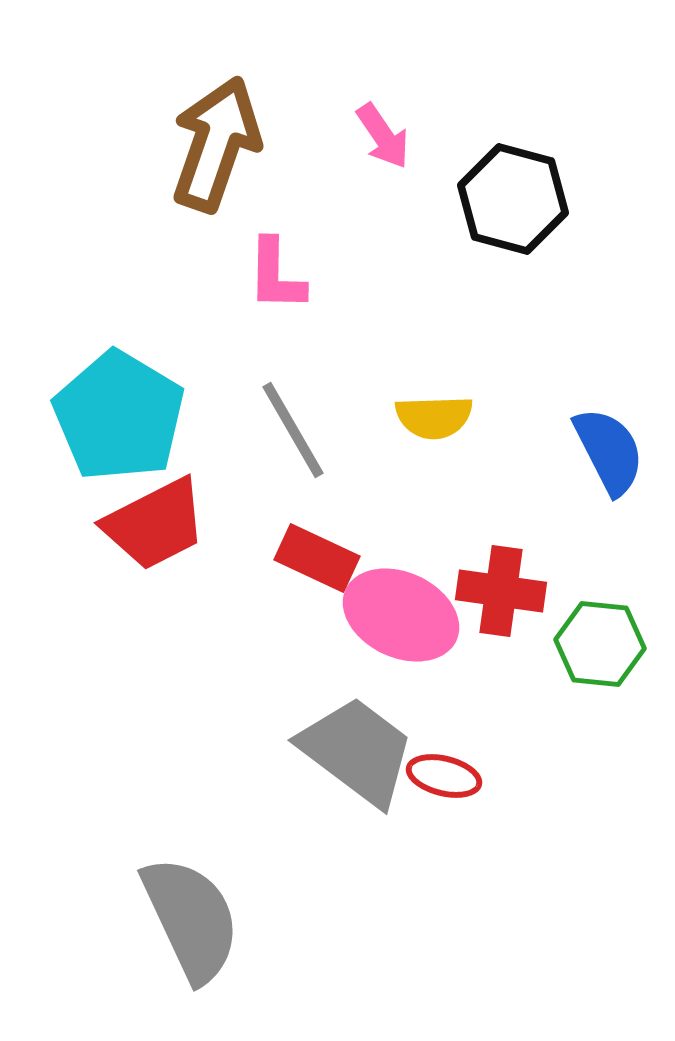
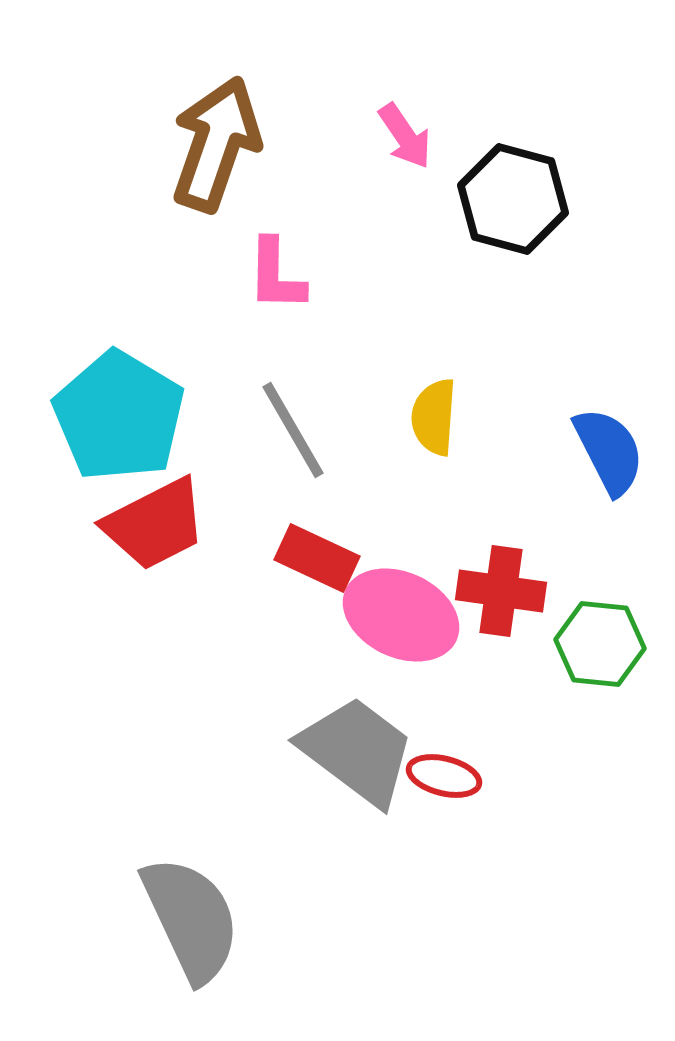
pink arrow: moved 22 px right
yellow semicircle: rotated 96 degrees clockwise
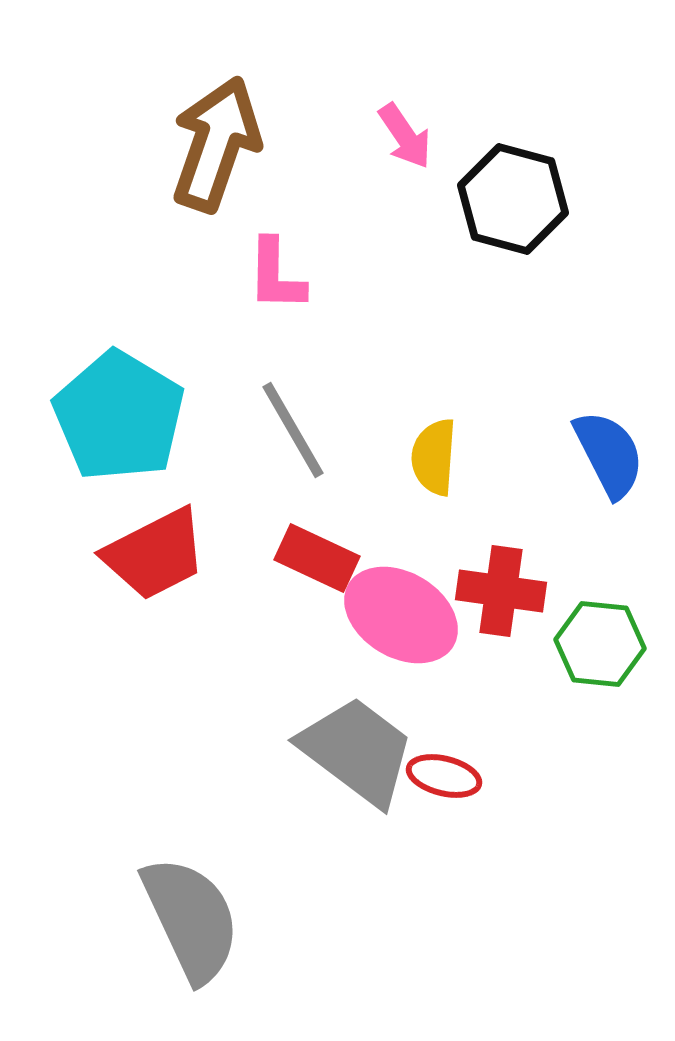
yellow semicircle: moved 40 px down
blue semicircle: moved 3 px down
red trapezoid: moved 30 px down
pink ellipse: rotated 6 degrees clockwise
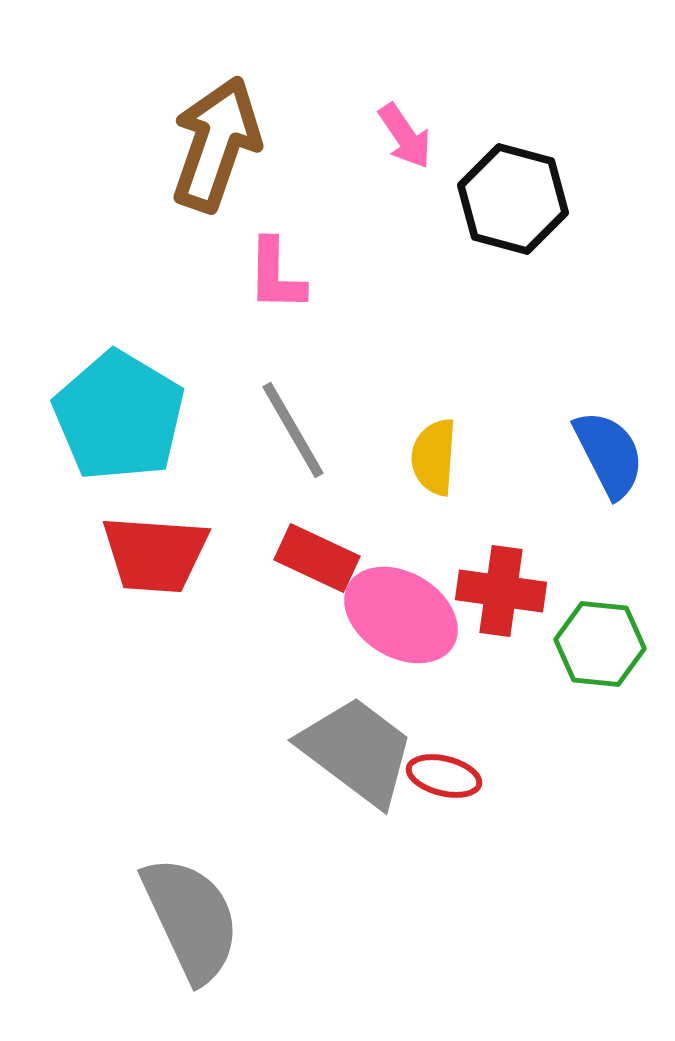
red trapezoid: rotated 31 degrees clockwise
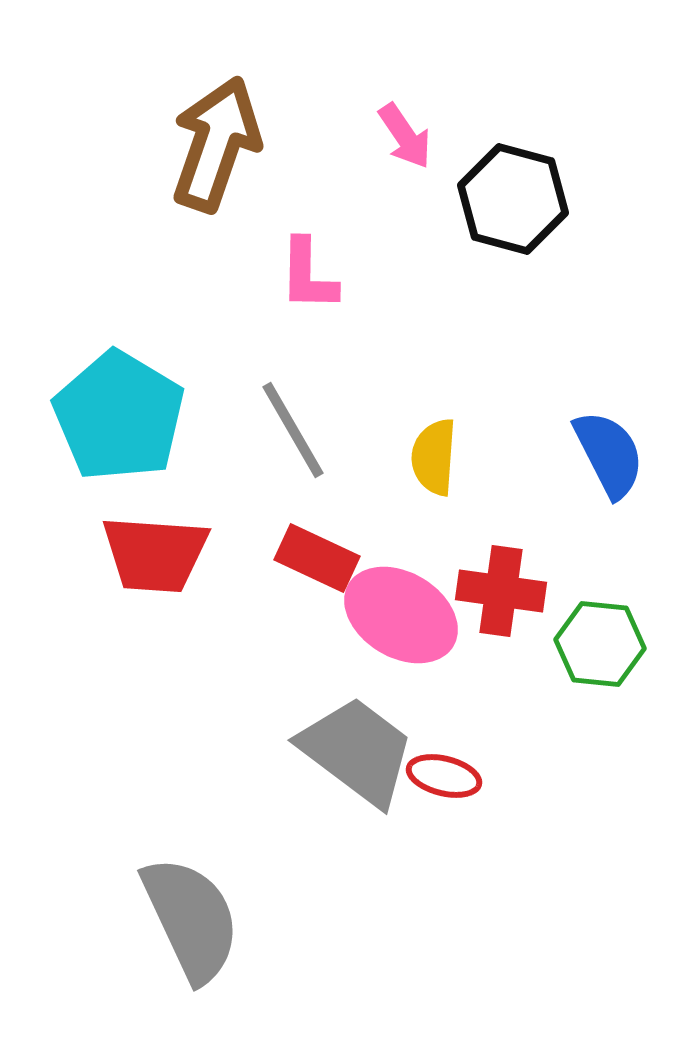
pink L-shape: moved 32 px right
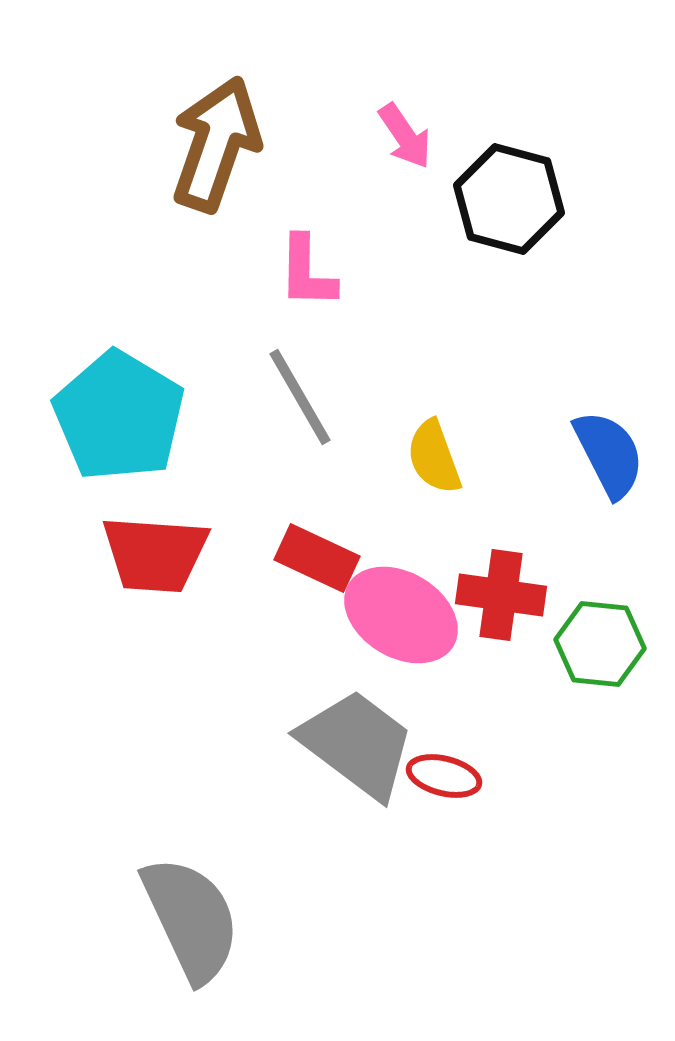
black hexagon: moved 4 px left
pink L-shape: moved 1 px left, 3 px up
gray line: moved 7 px right, 33 px up
yellow semicircle: rotated 24 degrees counterclockwise
red cross: moved 4 px down
gray trapezoid: moved 7 px up
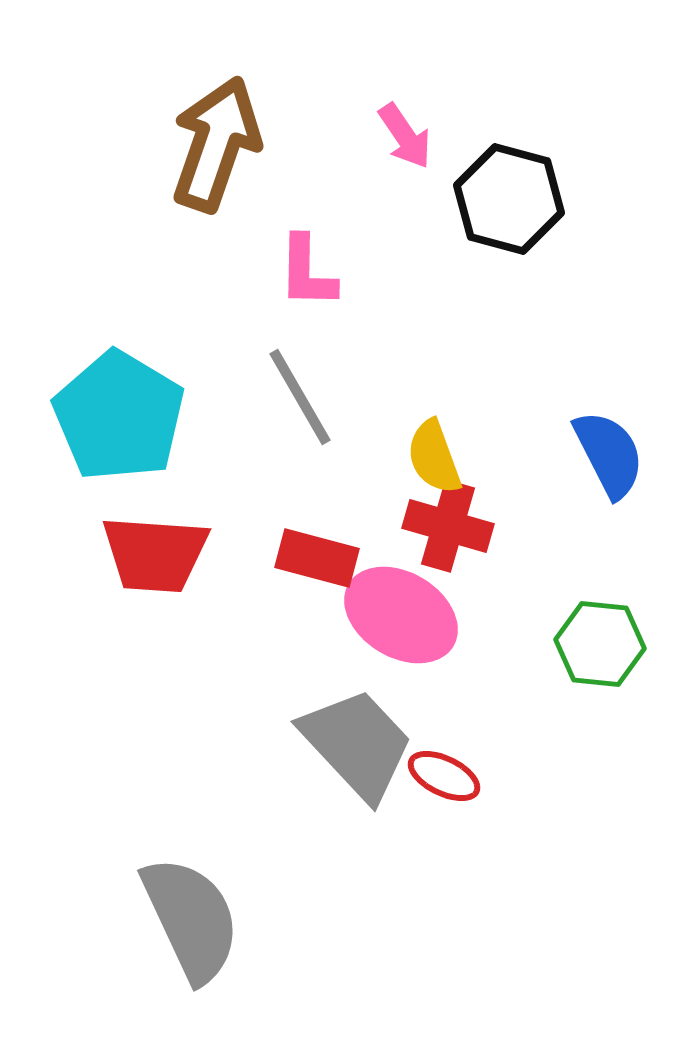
red rectangle: rotated 10 degrees counterclockwise
red cross: moved 53 px left, 69 px up; rotated 8 degrees clockwise
gray trapezoid: rotated 10 degrees clockwise
red ellipse: rotated 12 degrees clockwise
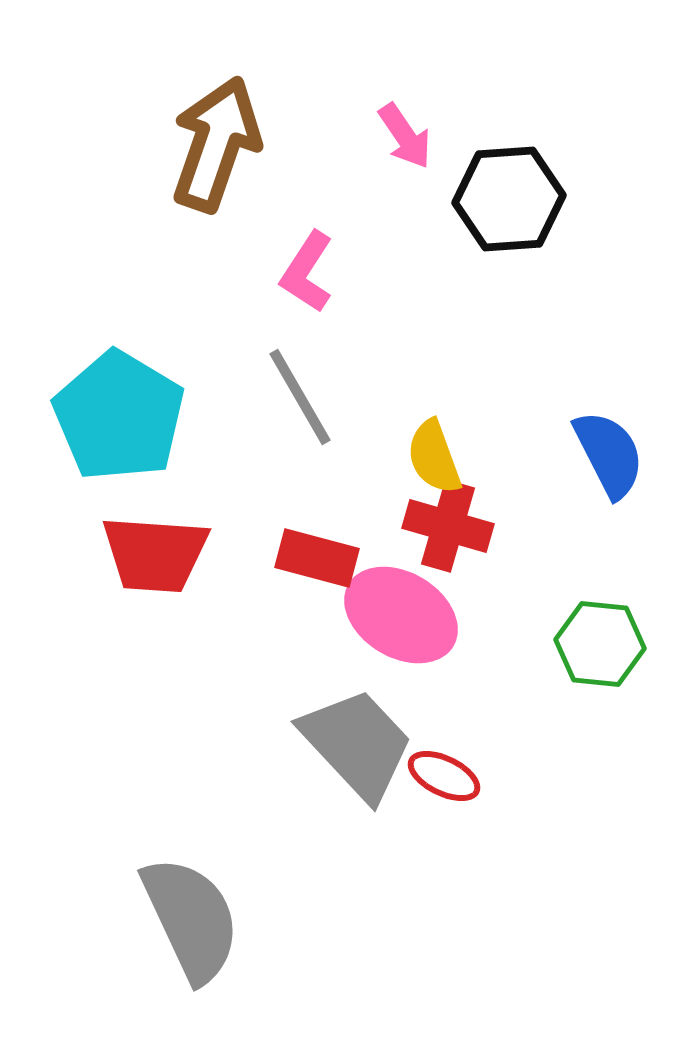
black hexagon: rotated 19 degrees counterclockwise
pink L-shape: rotated 32 degrees clockwise
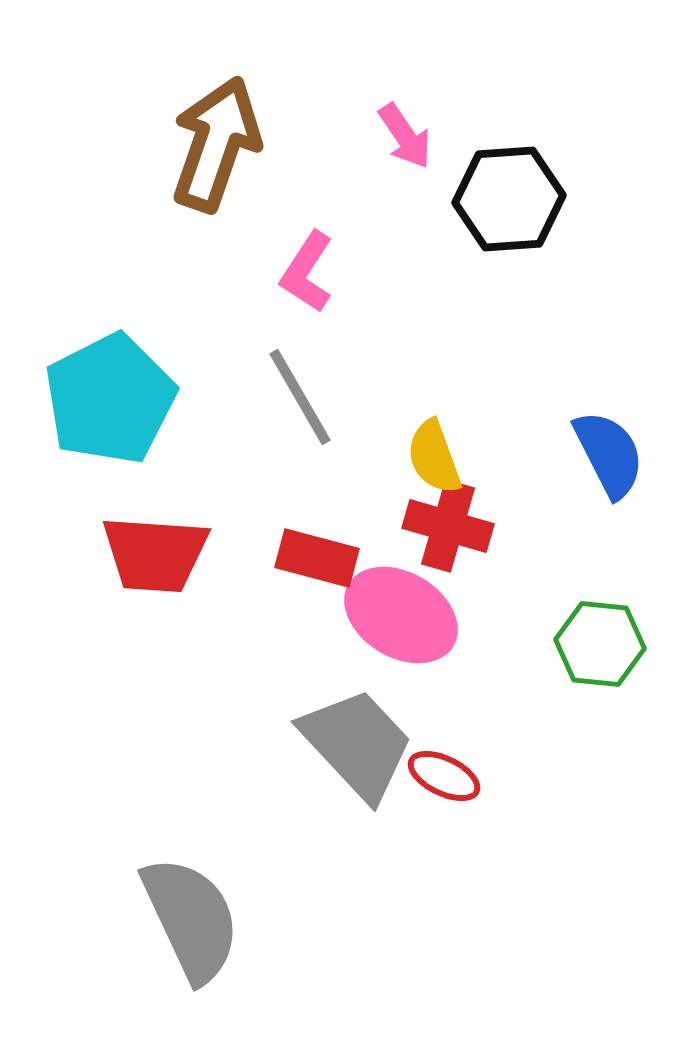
cyan pentagon: moved 9 px left, 17 px up; rotated 14 degrees clockwise
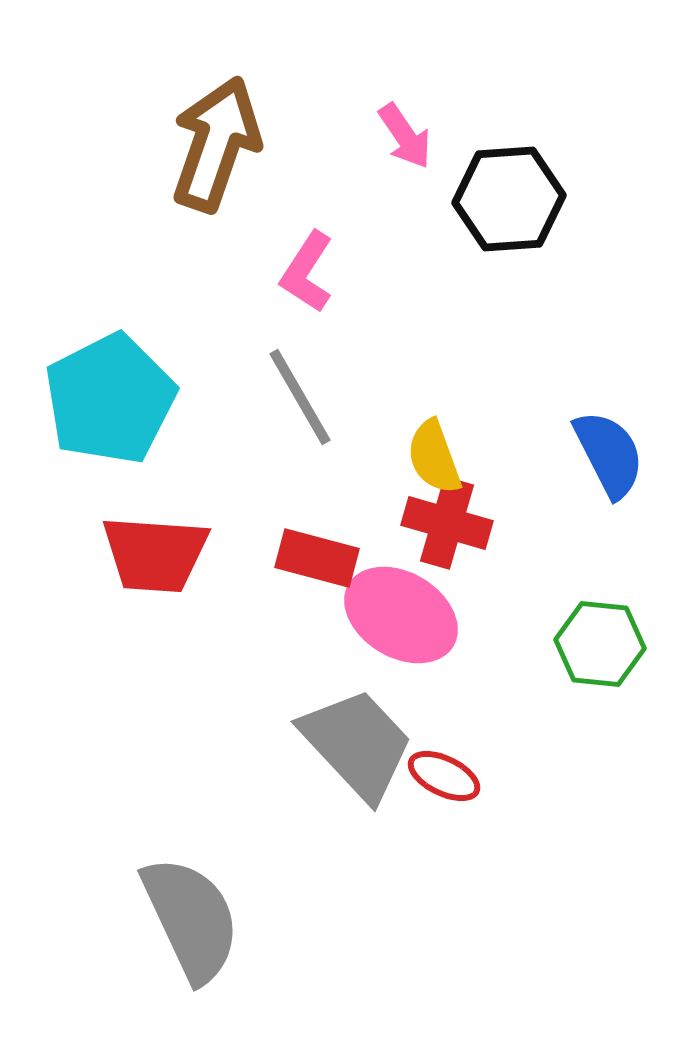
red cross: moved 1 px left, 3 px up
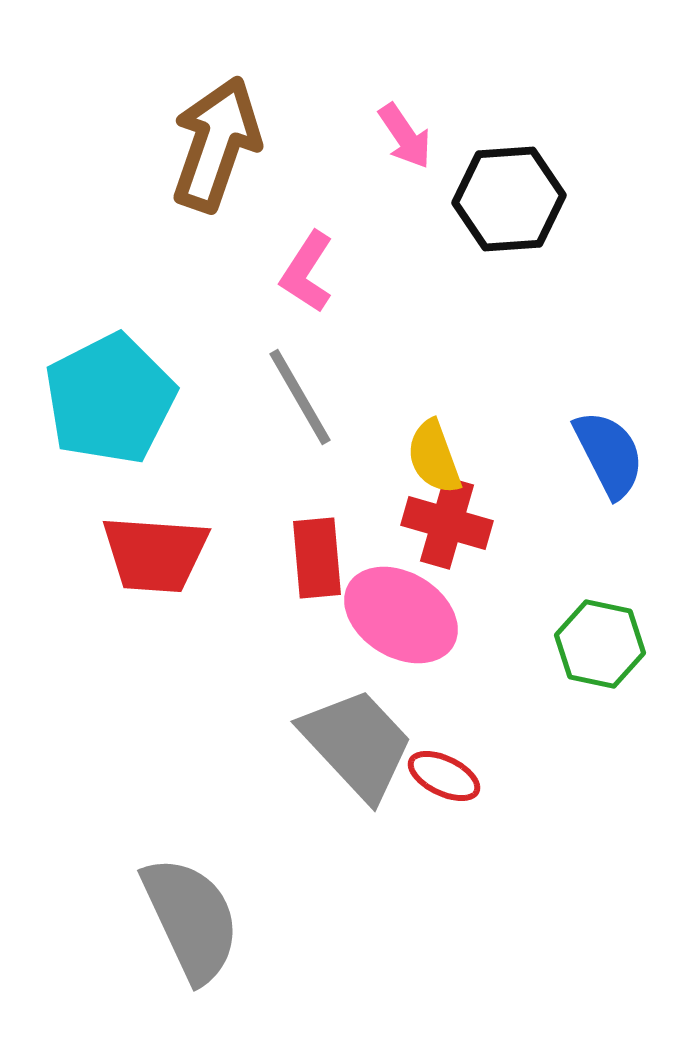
red rectangle: rotated 70 degrees clockwise
green hexagon: rotated 6 degrees clockwise
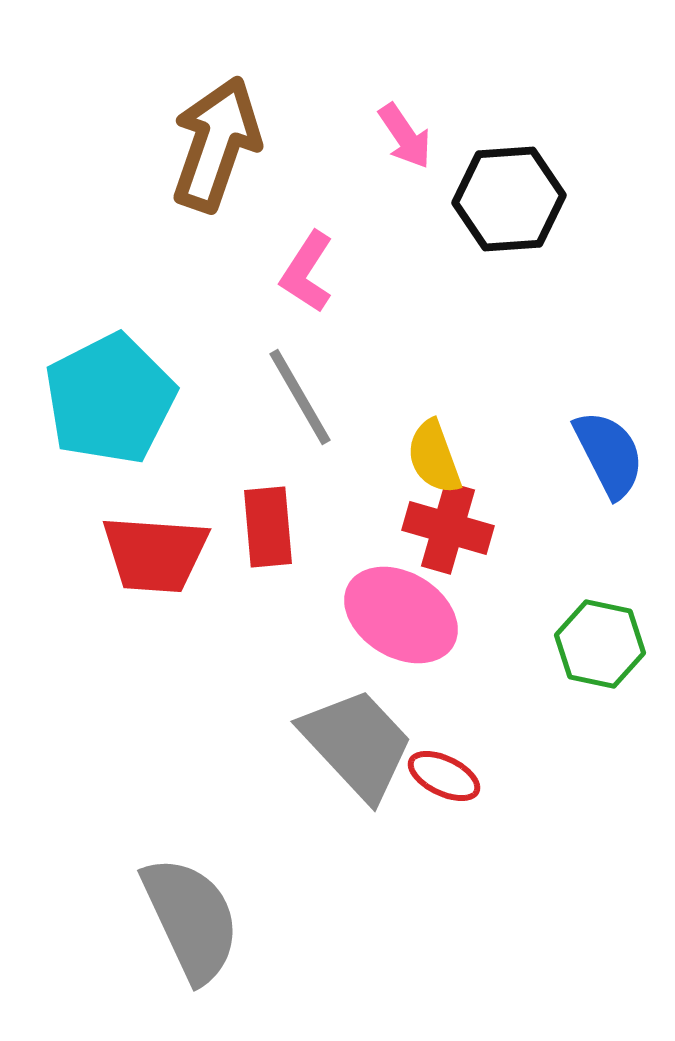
red cross: moved 1 px right, 5 px down
red rectangle: moved 49 px left, 31 px up
